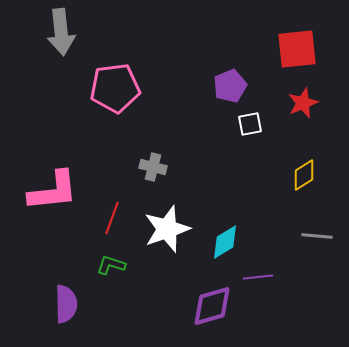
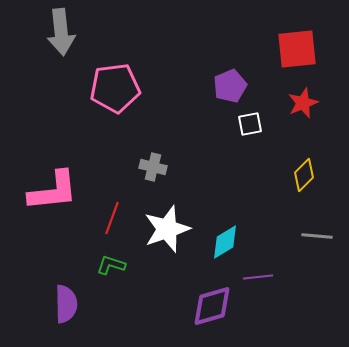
yellow diamond: rotated 12 degrees counterclockwise
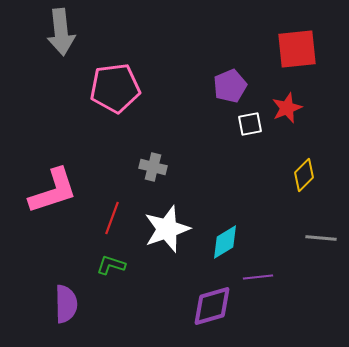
red star: moved 16 px left, 5 px down
pink L-shape: rotated 12 degrees counterclockwise
gray line: moved 4 px right, 2 px down
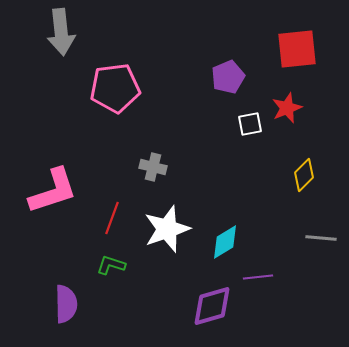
purple pentagon: moved 2 px left, 9 px up
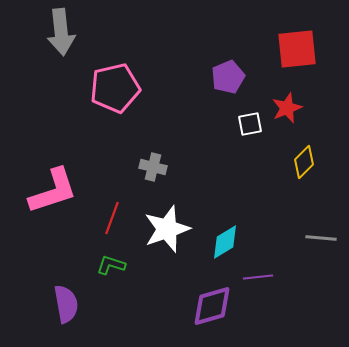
pink pentagon: rotated 6 degrees counterclockwise
yellow diamond: moved 13 px up
purple semicircle: rotated 9 degrees counterclockwise
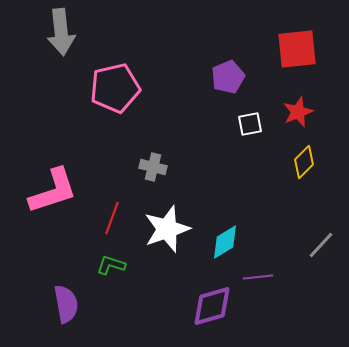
red star: moved 11 px right, 4 px down
gray line: moved 7 px down; rotated 52 degrees counterclockwise
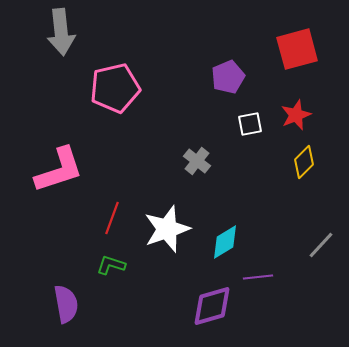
red square: rotated 9 degrees counterclockwise
red star: moved 2 px left, 3 px down
gray cross: moved 44 px right, 6 px up; rotated 24 degrees clockwise
pink L-shape: moved 6 px right, 21 px up
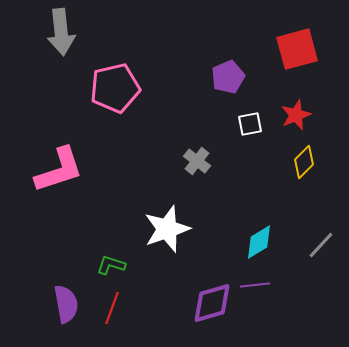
red line: moved 90 px down
cyan diamond: moved 34 px right
purple line: moved 3 px left, 8 px down
purple diamond: moved 3 px up
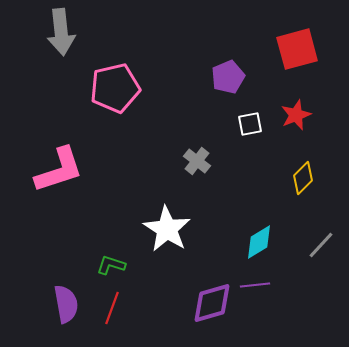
yellow diamond: moved 1 px left, 16 px down
white star: rotated 21 degrees counterclockwise
